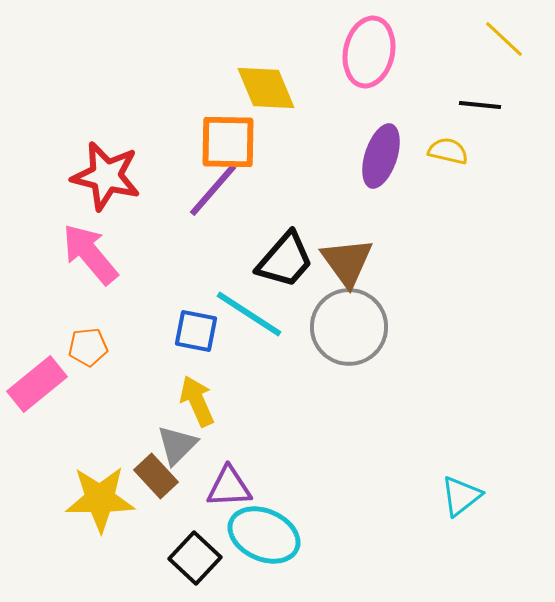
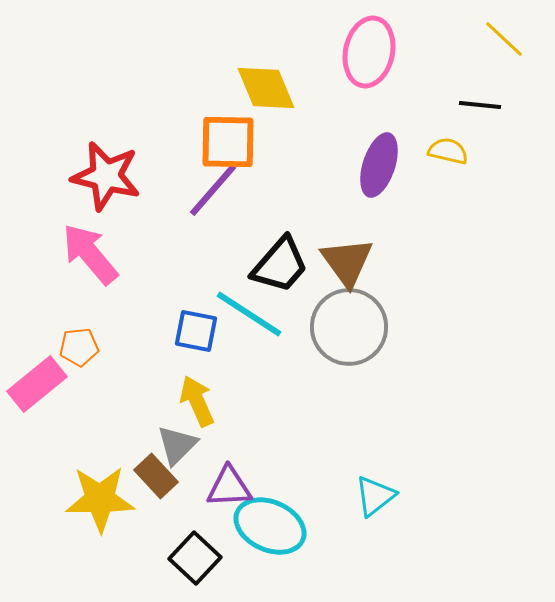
purple ellipse: moved 2 px left, 9 px down
black trapezoid: moved 5 px left, 5 px down
orange pentagon: moved 9 px left
cyan triangle: moved 86 px left
cyan ellipse: moved 6 px right, 9 px up
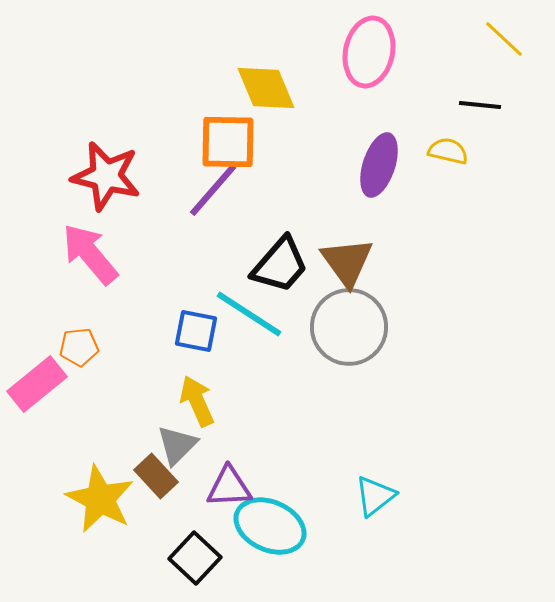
yellow star: rotated 28 degrees clockwise
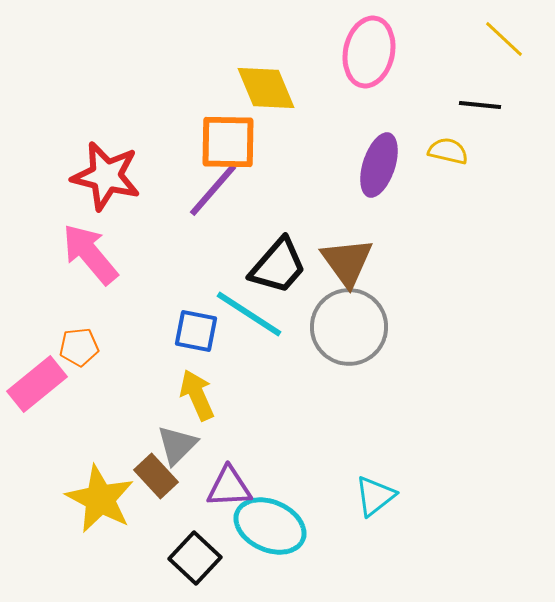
black trapezoid: moved 2 px left, 1 px down
yellow arrow: moved 6 px up
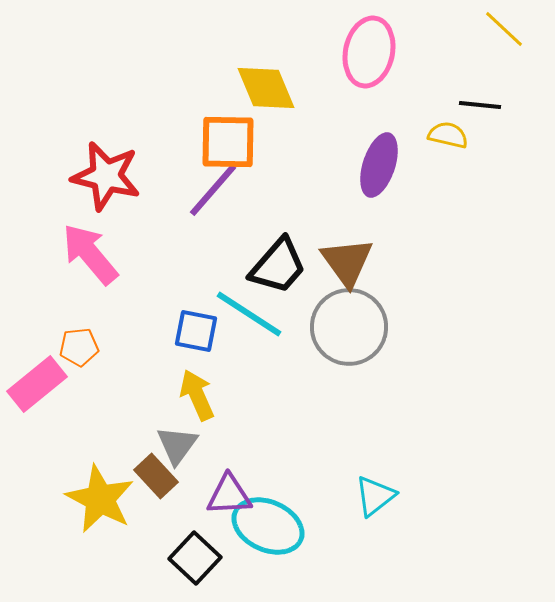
yellow line: moved 10 px up
yellow semicircle: moved 16 px up
gray triangle: rotated 9 degrees counterclockwise
purple triangle: moved 8 px down
cyan ellipse: moved 2 px left
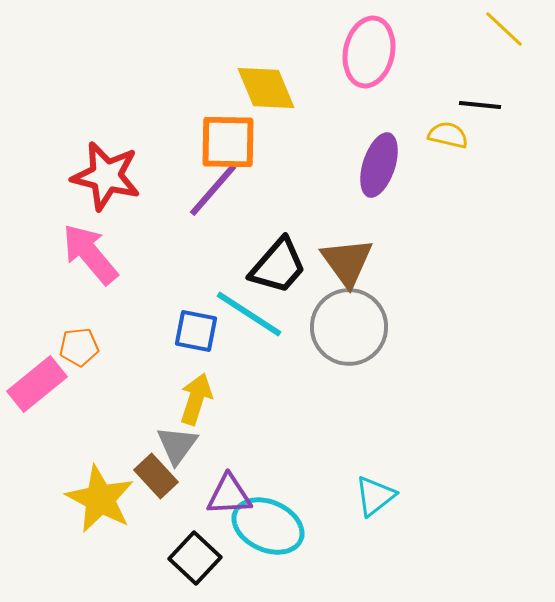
yellow arrow: moved 1 px left, 4 px down; rotated 42 degrees clockwise
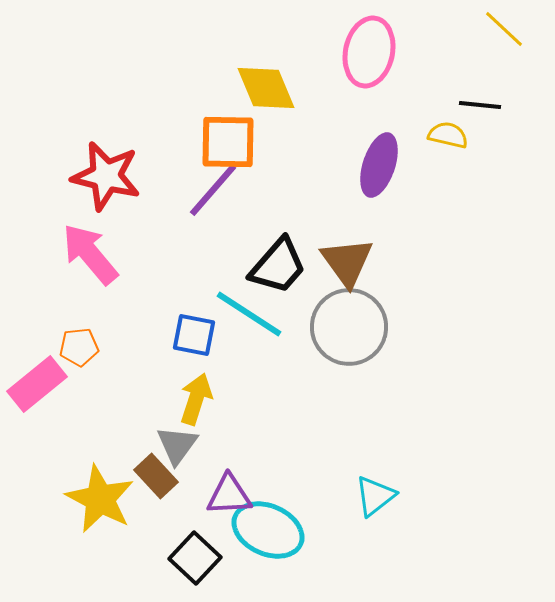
blue square: moved 2 px left, 4 px down
cyan ellipse: moved 4 px down
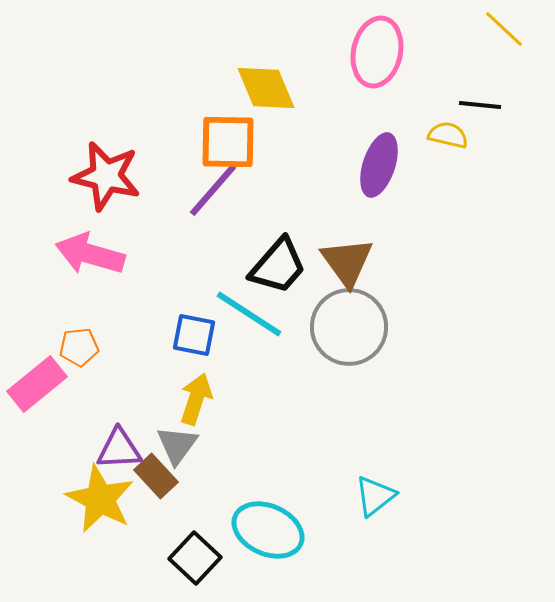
pink ellipse: moved 8 px right
pink arrow: rotated 34 degrees counterclockwise
purple triangle: moved 110 px left, 46 px up
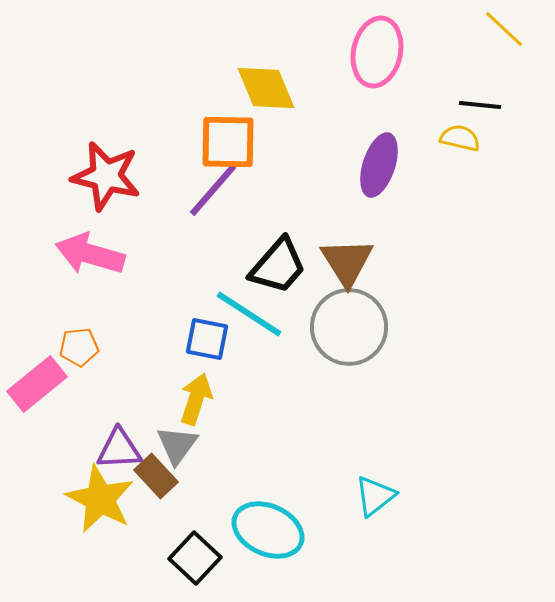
yellow semicircle: moved 12 px right, 3 px down
brown triangle: rotated 4 degrees clockwise
blue square: moved 13 px right, 4 px down
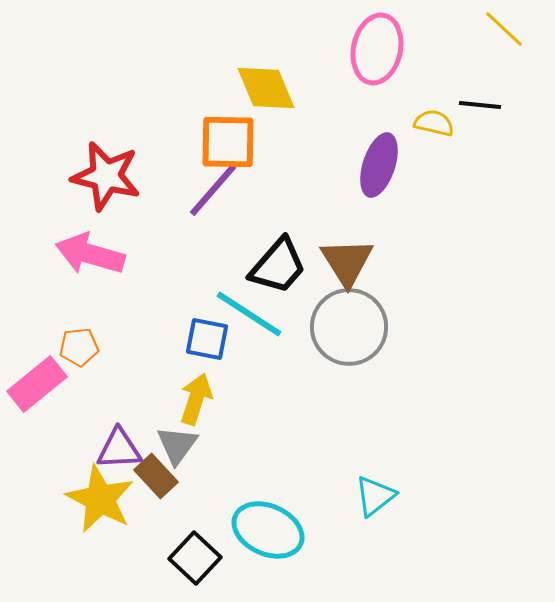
pink ellipse: moved 3 px up
yellow semicircle: moved 26 px left, 15 px up
